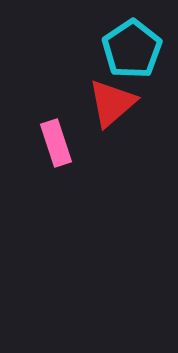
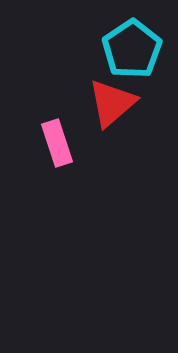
pink rectangle: moved 1 px right
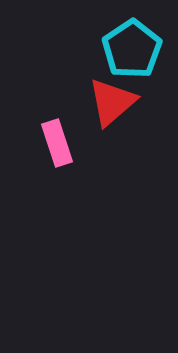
red triangle: moved 1 px up
